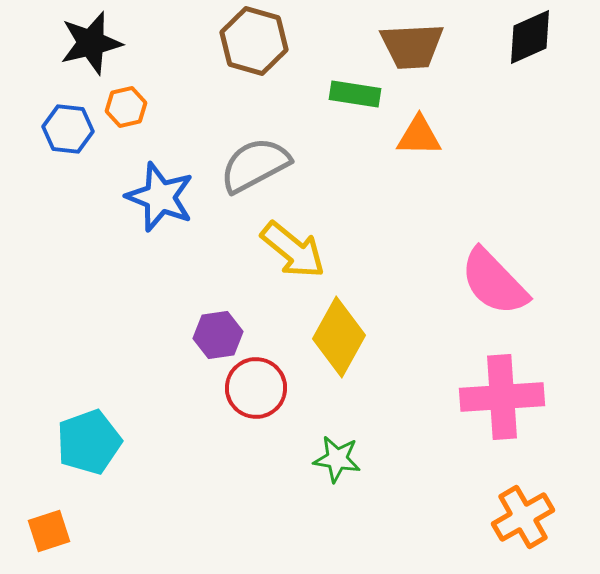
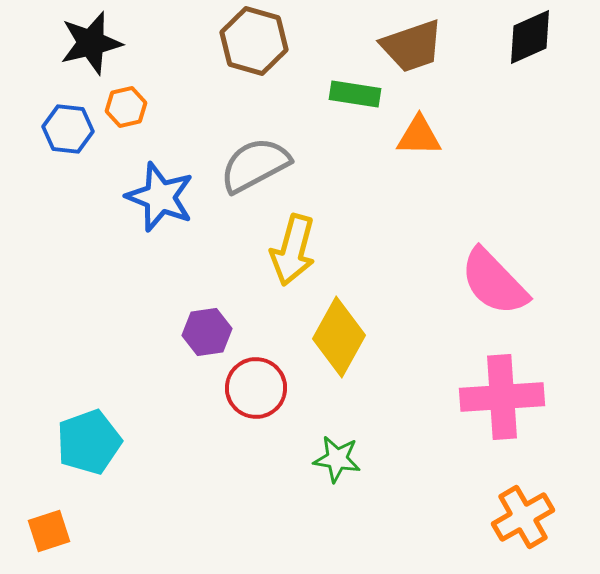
brown trapezoid: rotated 16 degrees counterclockwise
yellow arrow: rotated 66 degrees clockwise
purple hexagon: moved 11 px left, 3 px up
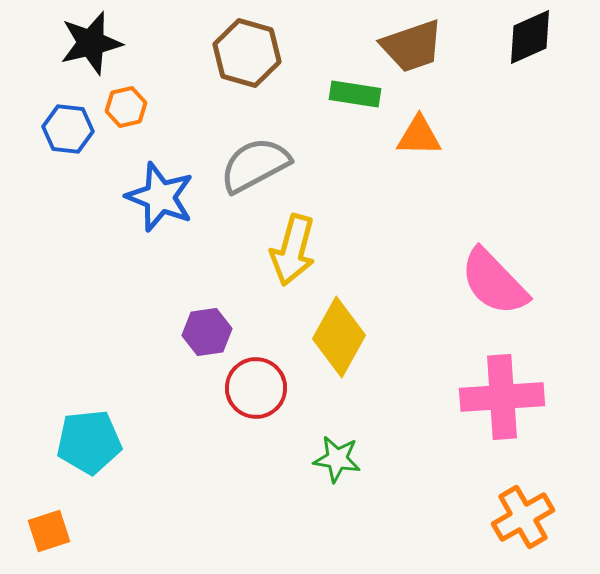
brown hexagon: moved 7 px left, 12 px down
cyan pentagon: rotated 14 degrees clockwise
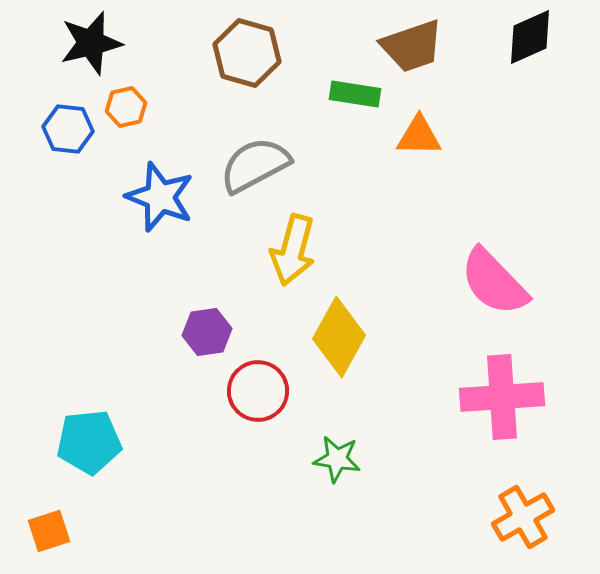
red circle: moved 2 px right, 3 px down
